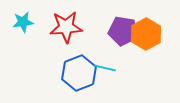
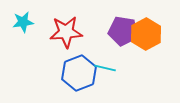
red star: moved 5 px down
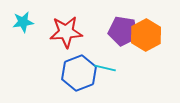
orange hexagon: moved 1 px down
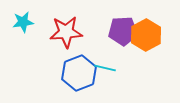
purple pentagon: rotated 12 degrees counterclockwise
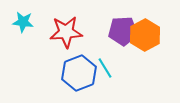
cyan star: rotated 15 degrees clockwise
orange hexagon: moved 1 px left
cyan line: rotated 45 degrees clockwise
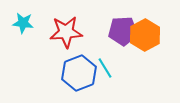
cyan star: moved 1 px down
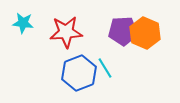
orange hexagon: moved 2 px up; rotated 8 degrees counterclockwise
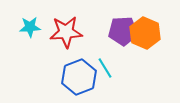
cyan star: moved 7 px right, 4 px down; rotated 10 degrees counterclockwise
blue hexagon: moved 4 px down
